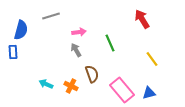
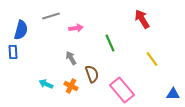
pink arrow: moved 3 px left, 4 px up
gray arrow: moved 5 px left, 8 px down
blue triangle: moved 24 px right, 1 px down; rotated 16 degrees clockwise
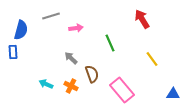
gray arrow: rotated 16 degrees counterclockwise
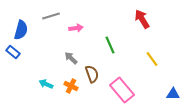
green line: moved 2 px down
blue rectangle: rotated 48 degrees counterclockwise
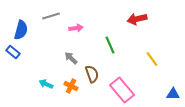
red arrow: moved 5 px left; rotated 72 degrees counterclockwise
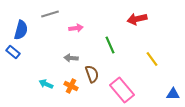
gray line: moved 1 px left, 2 px up
gray arrow: rotated 40 degrees counterclockwise
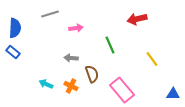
blue semicircle: moved 6 px left, 2 px up; rotated 12 degrees counterclockwise
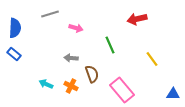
pink arrow: rotated 24 degrees clockwise
blue rectangle: moved 1 px right, 2 px down
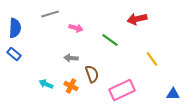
green line: moved 5 px up; rotated 30 degrees counterclockwise
pink rectangle: rotated 75 degrees counterclockwise
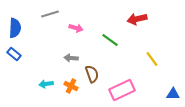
cyan arrow: rotated 32 degrees counterclockwise
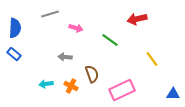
gray arrow: moved 6 px left, 1 px up
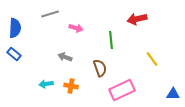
green line: moved 1 px right; rotated 48 degrees clockwise
gray arrow: rotated 16 degrees clockwise
brown semicircle: moved 8 px right, 6 px up
orange cross: rotated 16 degrees counterclockwise
